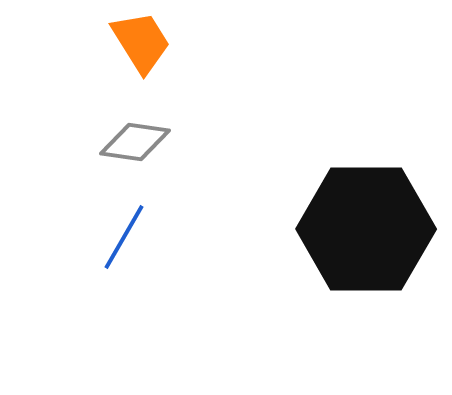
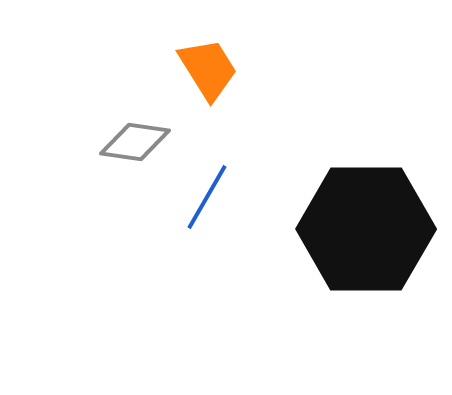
orange trapezoid: moved 67 px right, 27 px down
blue line: moved 83 px right, 40 px up
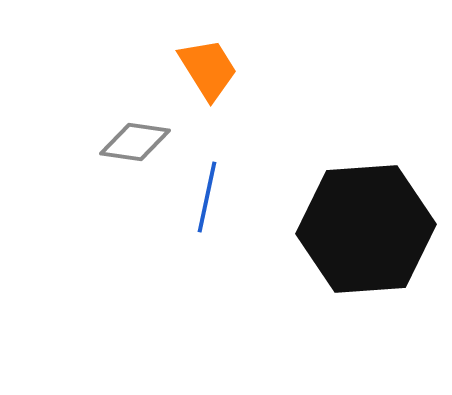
blue line: rotated 18 degrees counterclockwise
black hexagon: rotated 4 degrees counterclockwise
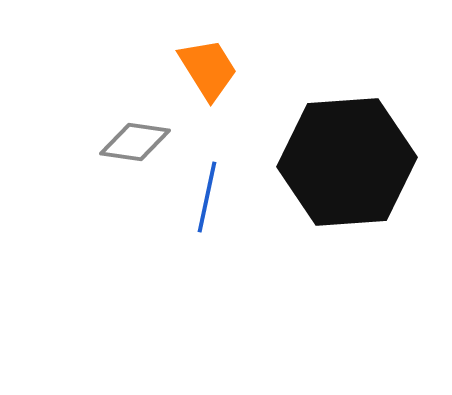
black hexagon: moved 19 px left, 67 px up
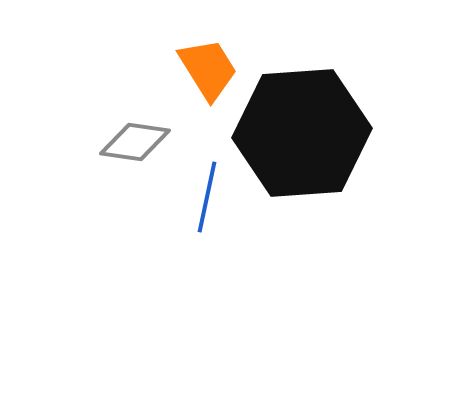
black hexagon: moved 45 px left, 29 px up
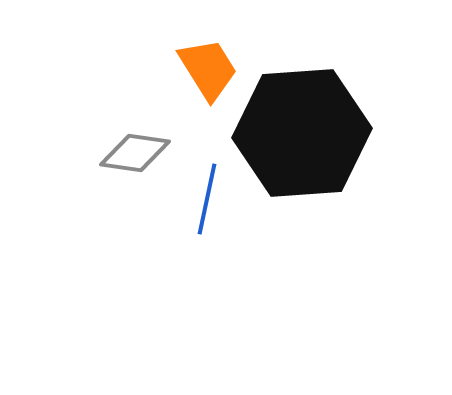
gray diamond: moved 11 px down
blue line: moved 2 px down
